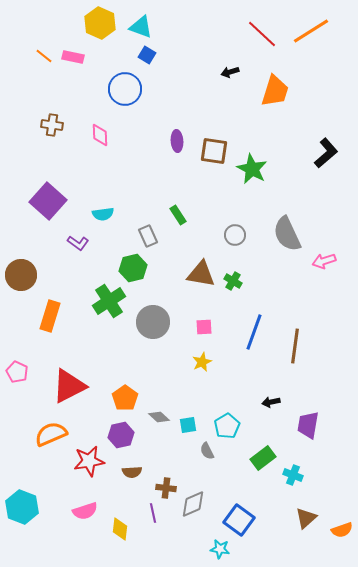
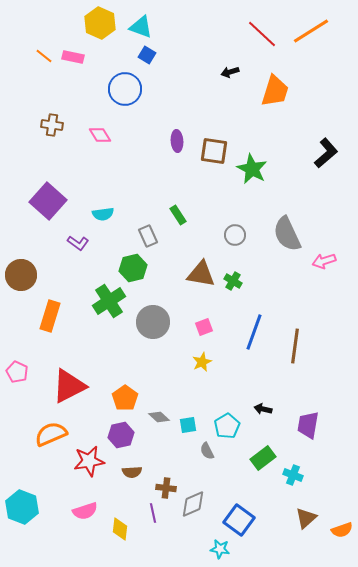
pink diamond at (100, 135): rotated 30 degrees counterclockwise
pink square at (204, 327): rotated 18 degrees counterclockwise
black arrow at (271, 402): moved 8 px left, 7 px down; rotated 24 degrees clockwise
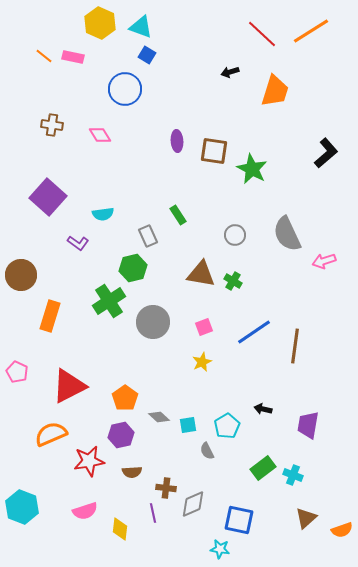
purple square at (48, 201): moved 4 px up
blue line at (254, 332): rotated 36 degrees clockwise
green rectangle at (263, 458): moved 10 px down
blue square at (239, 520): rotated 24 degrees counterclockwise
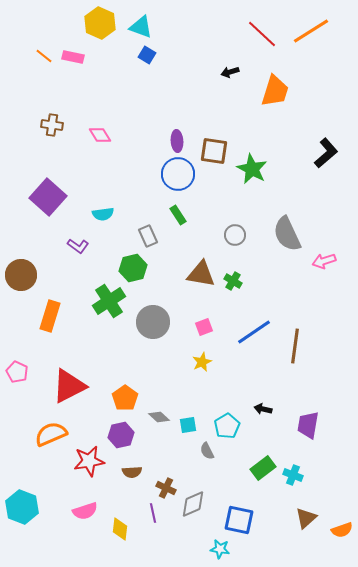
blue circle at (125, 89): moved 53 px right, 85 px down
purple L-shape at (78, 243): moved 3 px down
brown cross at (166, 488): rotated 18 degrees clockwise
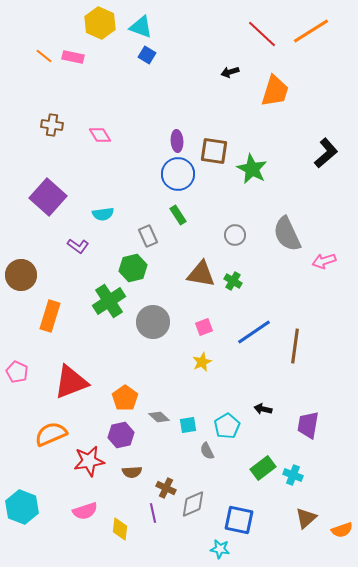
red triangle at (69, 386): moved 2 px right, 4 px up; rotated 6 degrees clockwise
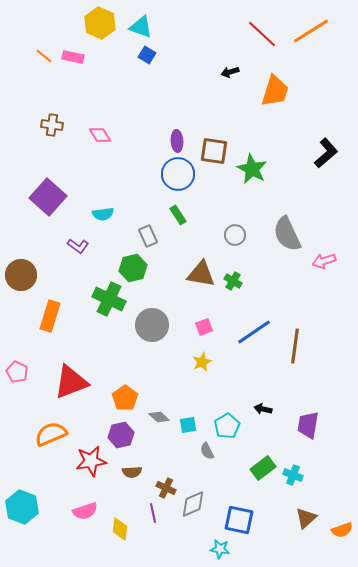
green cross at (109, 301): moved 2 px up; rotated 32 degrees counterclockwise
gray circle at (153, 322): moved 1 px left, 3 px down
red star at (89, 461): moved 2 px right
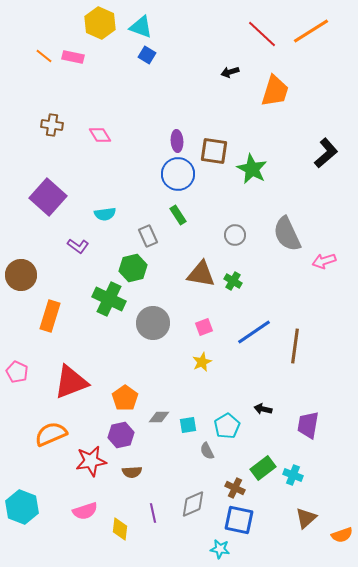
cyan semicircle at (103, 214): moved 2 px right
gray circle at (152, 325): moved 1 px right, 2 px up
gray diamond at (159, 417): rotated 45 degrees counterclockwise
brown cross at (166, 488): moved 69 px right
orange semicircle at (342, 530): moved 5 px down
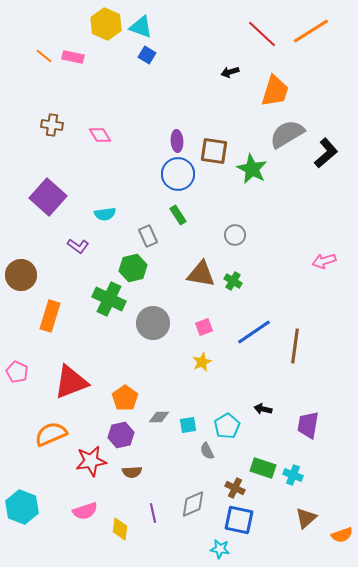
yellow hexagon at (100, 23): moved 6 px right, 1 px down
gray semicircle at (287, 234): moved 100 px up; rotated 84 degrees clockwise
green rectangle at (263, 468): rotated 55 degrees clockwise
